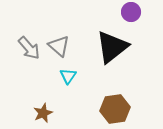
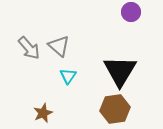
black triangle: moved 8 px right, 24 px down; rotated 21 degrees counterclockwise
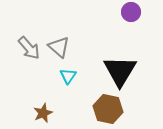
gray triangle: moved 1 px down
brown hexagon: moved 7 px left; rotated 20 degrees clockwise
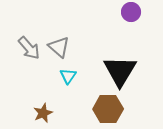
brown hexagon: rotated 12 degrees counterclockwise
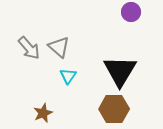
brown hexagon: moved 6 px right
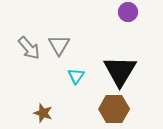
purple circle: moved 3 px left
gray triangle: moved 2 px up; rotated 20 degrees clockwise
cyan triangle: moved 8 px right
brown star: rotated 30 degrees counterclockwise
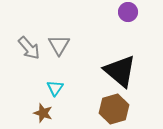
black triangle: rotated 21 degrees counterclockwise
cyan triangle: moved 21 px left, 12 px down
brown hexagon: rotated 16 degrees counterclockwise
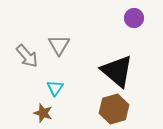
purple circle: moved 6 px right, 6 px down
gray arrow: moved 2 px left, 8 px down
black triangle: moved 3 px left
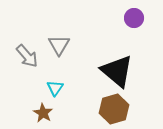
brown star: rotated 12 degrees clockwise
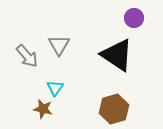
black triangle: moved 16 px up; rotated 6 degrees counterclockwise
brown star: moved 4 px up; rotated 18 degrees counterclockwise
